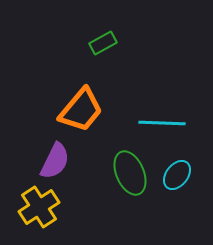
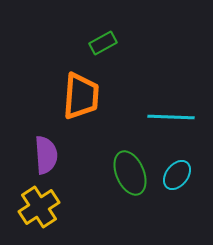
orange trapezoid: moved 14 px up; rotated 36 degrees counterclockwise
cyan line: moved 9 px right, 6 px up
purple semicircle: moved 9 px left, 6 px up; rotated 30 degrees counterclockwise
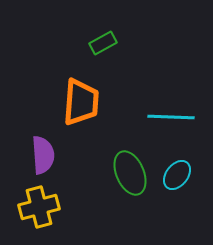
orange trapezoid: moved 6 px down
purple semicircle: moved 3 px left
yellow cross: rotated 18 degrees clockwise
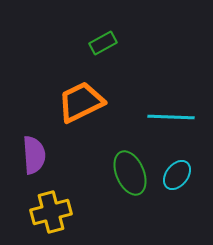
orange trapezoid: rotated 120 degrees counterclockwise
purple semicircle: moved 9 px left
yellow cross: moved 12 px right, 5 px down
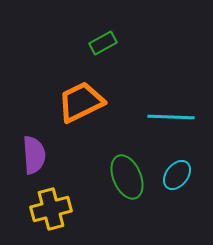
green ellipse: moved 3 px left, 4 px down
yellow cross: moved 3 px up
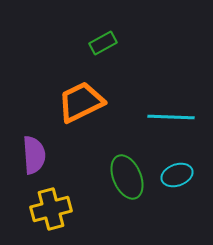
cyan ellipse: rotated 32 degrees clockwise
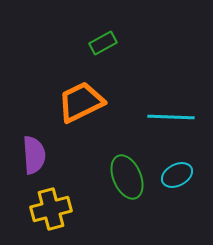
cyan ellipse: rotated 8 degrees counterclockwise
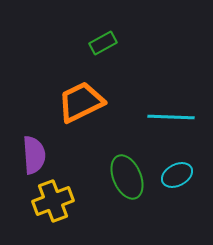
yellow cross: moved 2 px right, 8 px up; rotated 6 degrees counterclockwise
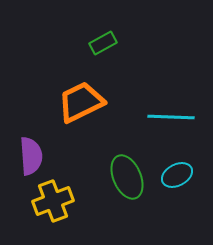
purple semicircle: moved 3 px left, 1 px down
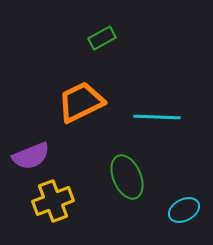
green rectangle: moved 1 px left, 5 px up
cyan line: moved 14 px left
purple semicircle: rotated 72 degrees clockwise
cyan ellipse: moved 7 px right, 35 px down
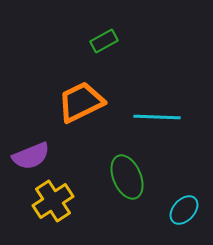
green rectangle: moved 2 px right, 3 px down
yellow cross: rotated 12 degrees counterclockwise
cyan ellipse: rotated 20 degrees counterclockwise
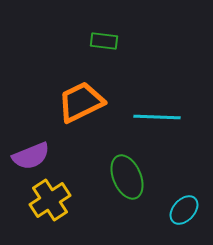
green rectangle: rotated 36 degrees clockwise
yellow cross: moved 3 px left, 1 px up
